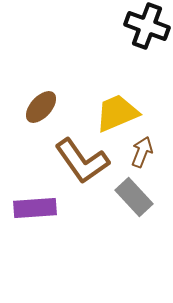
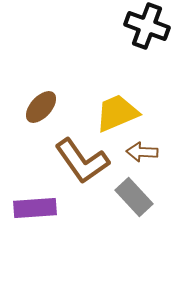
brown arrow: rotated 108 degrees counterclockwise
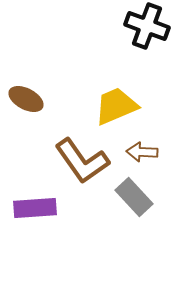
brown ellipse: moved 15 px left, 8 px up; rotated 76 degrees clockwise
yellow trapezoid: moved 1 px left, 7 px up
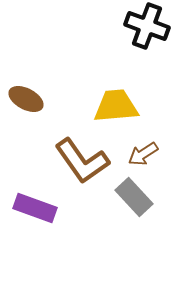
yellow trapezoid: rotated 18 degrees clockwise
brown arrow: moved 1 px right, 2 px down; rotated 36 degrees counterclockwise
purple rectangle: rotated 24 degrees clockwise
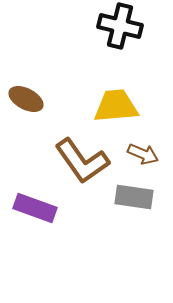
black cross: moved 27 px left; rotated 6 degrees counterclockwise
brown arrow: rotated 124 degrees counterclockwise
gray rectangle: rotated 39 degrees counterclockwise
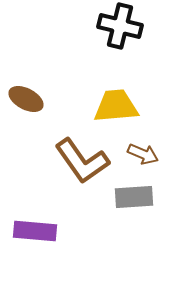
gray rectangle: rotated 12 degrees counterclockwise
purple rectangle: moved 23 px down; rotated 15 degrees counterclockwise
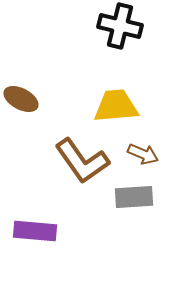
brown ellipse: moved 5 px left
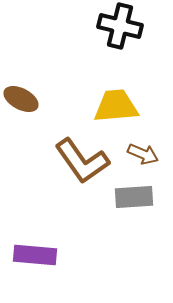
purple rectangle: moved 24 px down
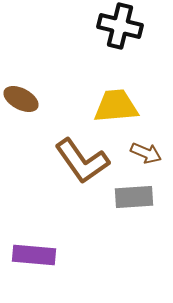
brown arrow: moved 3 px right, 1 px up
purple rectangle: moved 1 px left
